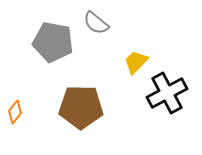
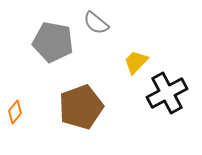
brown pentagon: rotated 21 degrees counterclockwise
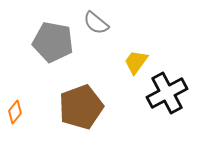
yellow trapezoid: rotated 8 degrees counterclockwise
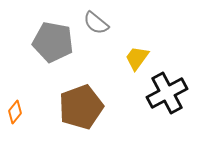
yellow trapezoid: moved 1 px right, 4 px up
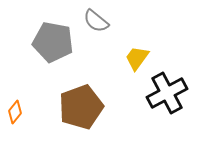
gray semicircle: moved 2 px up
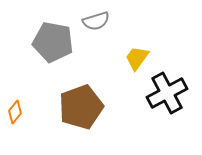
gray semicircle: rotated 56 degrees counterclockwise
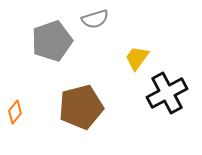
gray semicircle: moved 1 px left, 2 px up
gray pentagon: moved 1 px left, 1 px up; rotated 30 degrees counterclockwise
brown pentagon: rotated 6 degrees clockwise
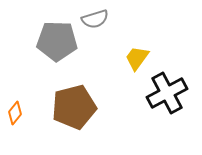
gray pentagon: moved 5 px right; rotated 21 degrees clockwise
brown pentagon: moved 7 px left
orange diamond: moved 1 px down
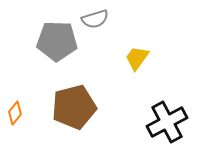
black cross: moved 29 px down
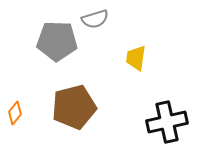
yellow trapezoid: moved 1 px left; rotated 28 degrees counterclockwise
black cross: rotated 15 degrees clockwise
